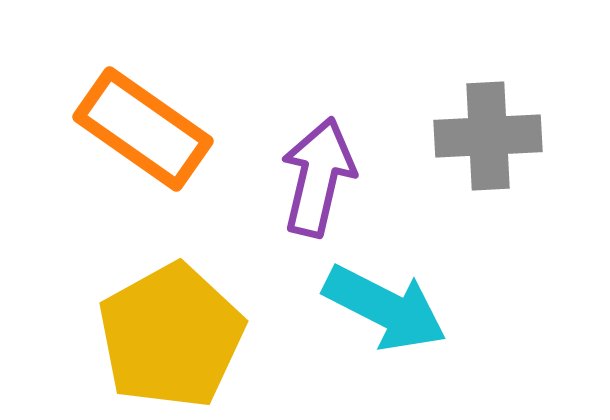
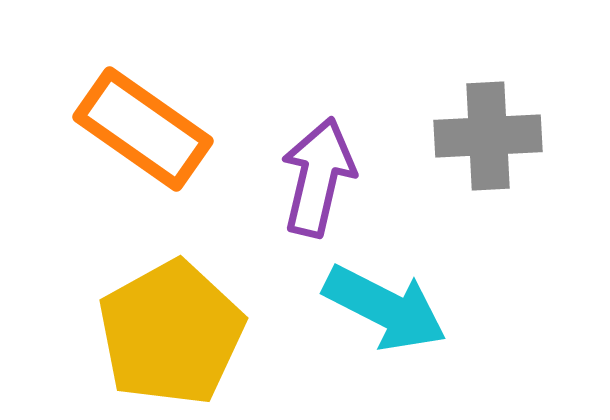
yellow pentagon: moved 3 px up
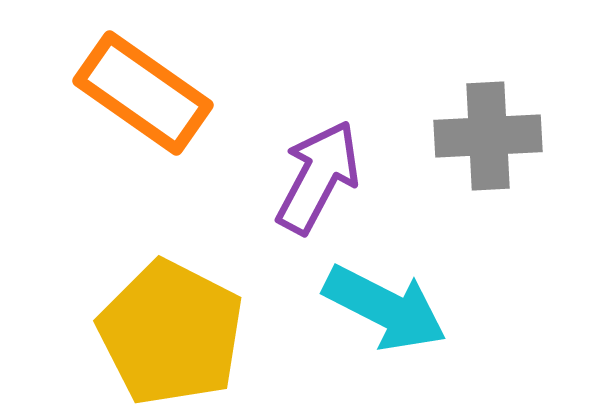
orange rectangle: moved 36 px up
purple arrow: rotated 15 degrees clockwise
yellow pentagon: rotated 16 degrees counterclockwise
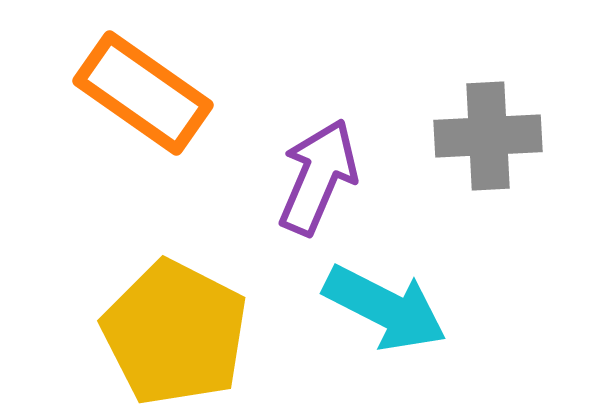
purple arrow: rotated 5 degrees counterclockwise
yellow pentagon: moved 4 px right
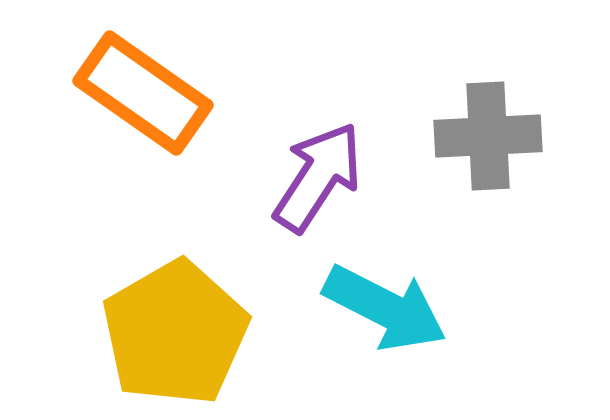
purple arrow: rotated 10 degrees clockwise
yellow pentagon: rotated 15 degrees clockwise
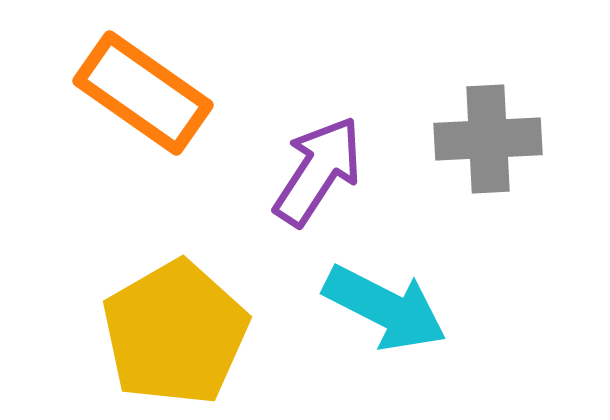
gray cross: moved 3 px down
purple arrow: moved 6 px up
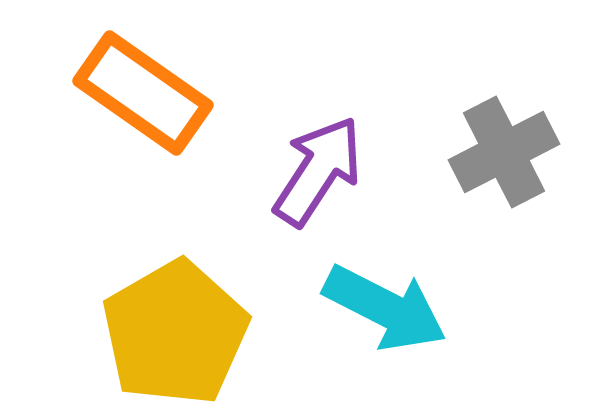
gray cross: moved 16 px right, 13 px down; rotated 24 degrees counterclockwise
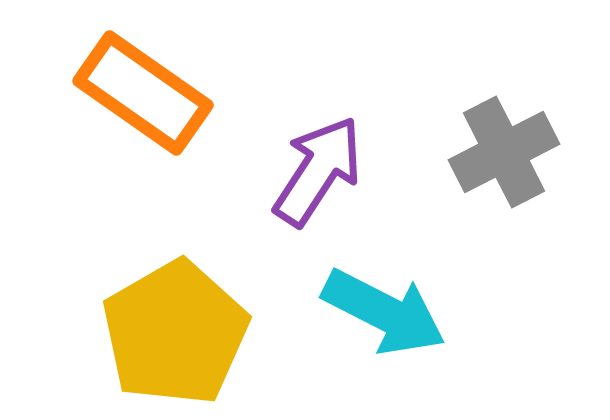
cyan arrow: moved 1 px left, 4 px down
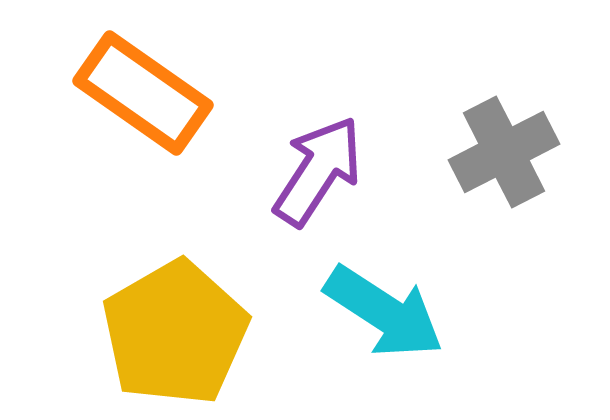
cyan arrow: rotated 6 degrees clockwise
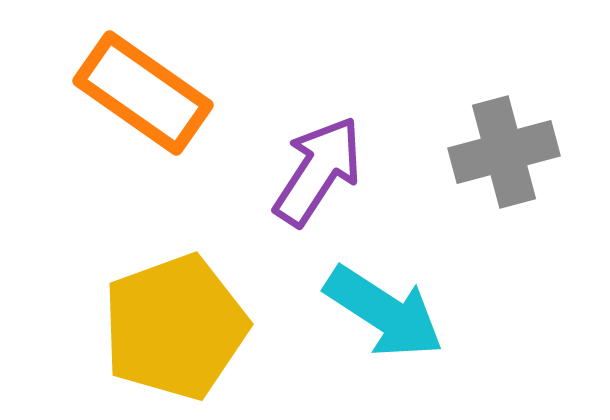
gray cross: rotated 12 degrees clockwise
yellow pentagon: moved 6 px up; rotated 10 degrees clockwise
